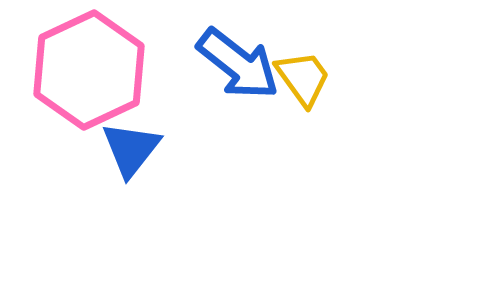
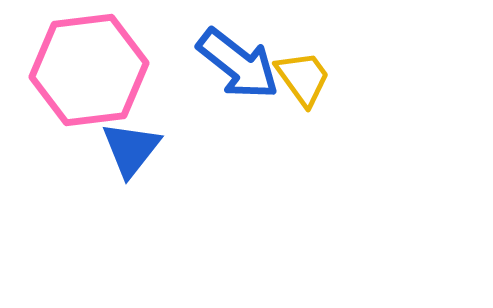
pink hexagon: rotated 18 degrees clockwise
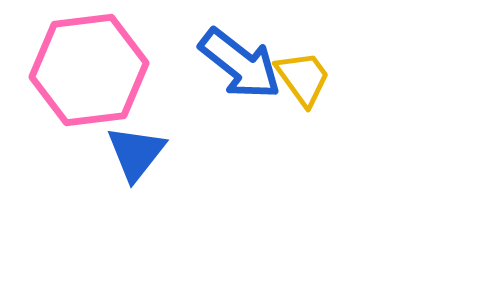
blue arrow: moved 2 px right
blue triangle: moved 5 px right, 4 px down
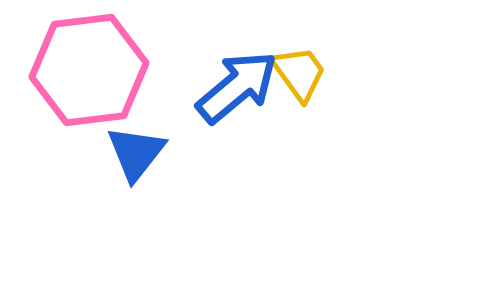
blue arrow: moved 3 px left, 23 px down; rotated 78 degrees counterclockwise
yellow trapezoid: moved 4 px left, 5 px up
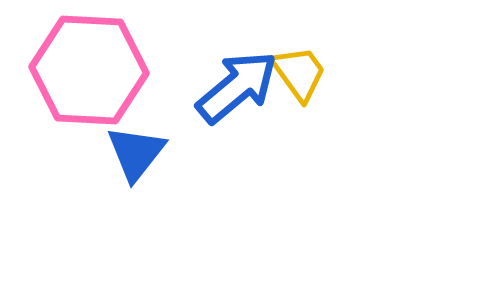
pink hexagon: rotated 10 degrees clockwise
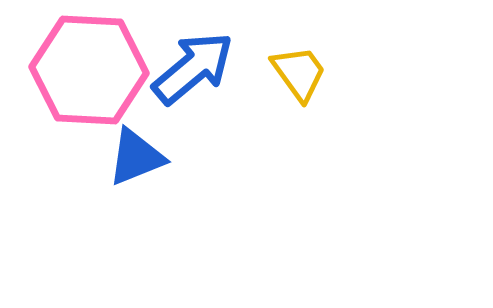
blue arrow: moved 44 px left, 19 px up
blue triangle: moved 4 px down; rotated 30 degrees clockwise
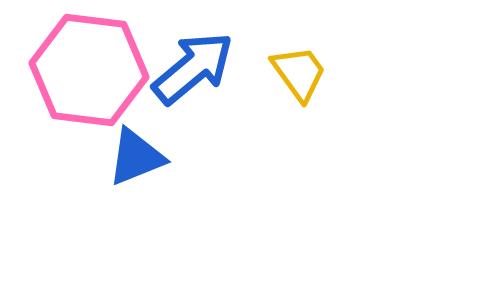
pink hexagon: rotated 4 degrees clockwise
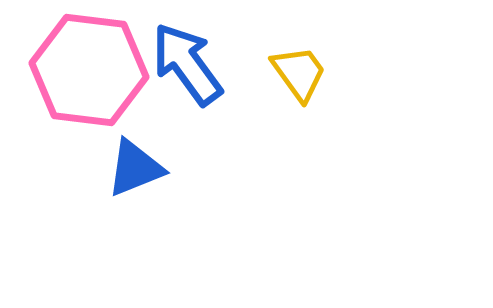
blue arrow: moved 6 px left, 4 px up; rotated 86 degrees counterclockwise
blue triangle: moved 1 px left, 11 px down
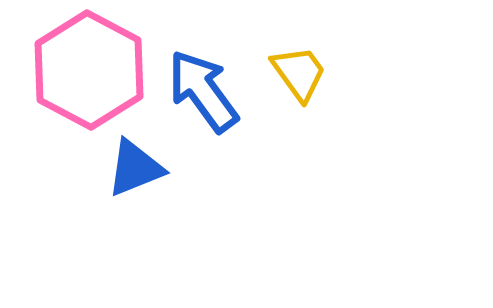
blue arrow: moved 16 px right, 27 px down
pink hexagon: rotated 21 degrees clockwise
